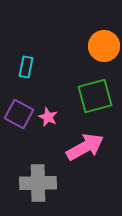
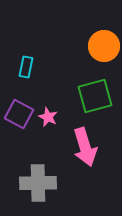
pink arrow: rotated 102 degrees clockwise
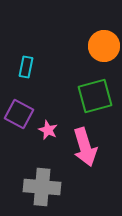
pink star: moved 13 px down
gray cross: moved 4 px right, 4 px down; rotated 6 degrees clockwise
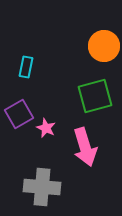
purple square: rotated 32 degrees clockwise
pink star: moved 2 px left, 2 px up
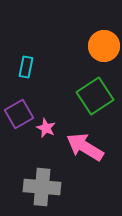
green square: rotated 18 degrees counterclockwise
pink arrow: rotated 138 degrees clockwise
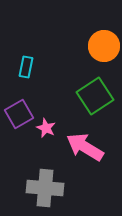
gray cross: moved 3 px right, 1 px down
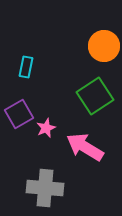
pink star: rotated 24 degrees clockwise
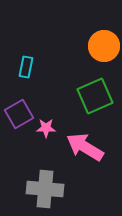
green square: rotated 9 degrees clockwise
pink star: rotated 24 degrees clockwise
gray cross: moved 1 px down
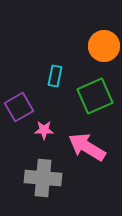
cyan rectangle: moved 29 px right, 9 px down
purple square: moved 7 px up
pink star: moved 2 px left, 2 px down
pink arrow: moved 2 px right
gray cross: moved 2 px left, 11 px up
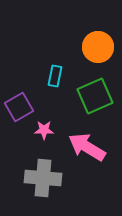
orange circle: moved 6 px left, 1 px down
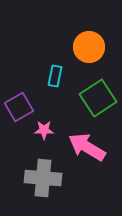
orange circle: moved 9 px left
green square: moved 3 px right, 2 px down; rotated 9 degrees counterclockwise
